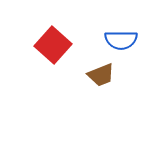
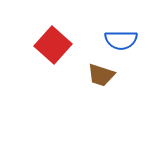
brown trapezoid: rotated 40 degrees clockwise
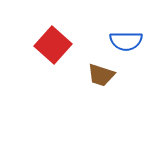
blue semicircle: moved 5 px right, 1 px down
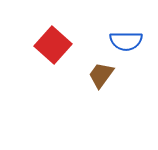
brown trapezoid: rotated 108 degrees clockwise
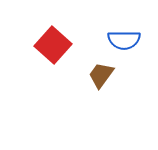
blue semicircle: moved 2 px left, 1 px up
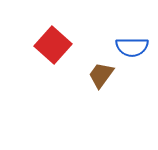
blue semicircle: moved 8 px right, 7 px down
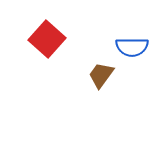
red square: moved 6 px left, 6 px up
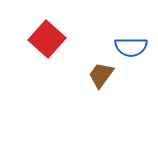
blue semicircle: moved 1 px left
